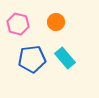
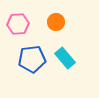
pink hexagon: rotated 20 degrees counterclockwise
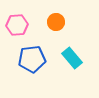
pink hexagon: moved 1 px left, 1 px down
cyan rectangle: moved 7 px right
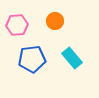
orange circle: moved 1 px left, 1 px up
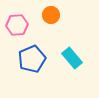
orange circle: moved 4 px left, 6 px up
blue pentagon: rotated 16 degrees counterclockwise
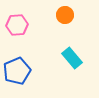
orange circle: moved 14 px right
blue pentagon: moved 15 px left, 12 px down
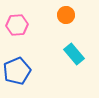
orange circle: moved 1 px right
cyan rectangle: moved 2 px right, 4 px up
